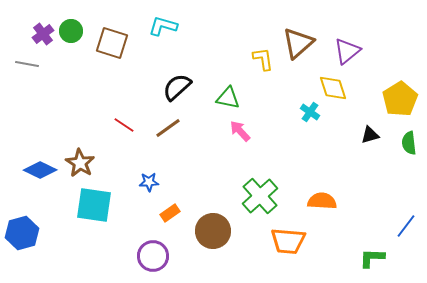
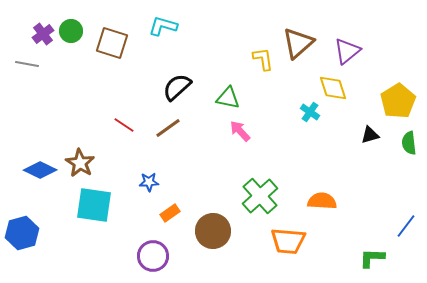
yellow pentagon: moved 2 px left, 2 px down
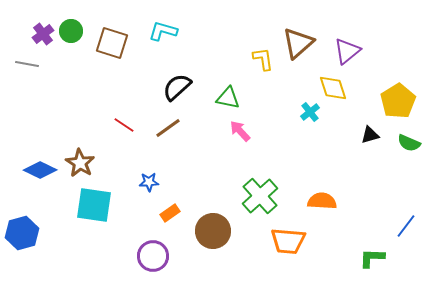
cyan L-shape: moved 5 px down
cyan cross: rotated 18 degrees clockwise
green semicircle: rotated 60 degrees counterclockwise
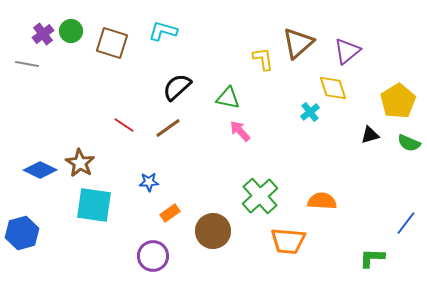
blue line: moved 3 px up
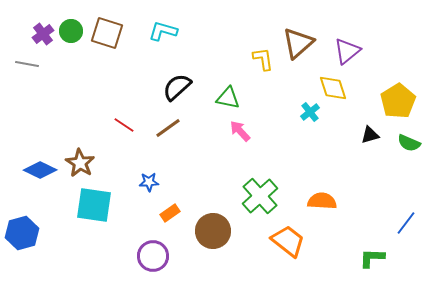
brown square: moved 5 px left, 10 px up
orange trapezoid: rotated 147 degrees counterclockwise
